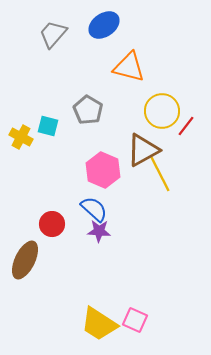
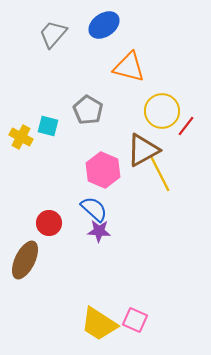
red circle: moved 3 px left, 1 px up
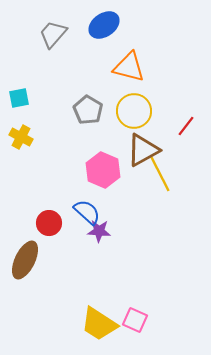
yellow circle: moved 28 px left
cyan square: moved 29 px left, 28 px up; rotated 25 degrees counterclockwise
blue semicircle: moved 7 px left, 3 px down
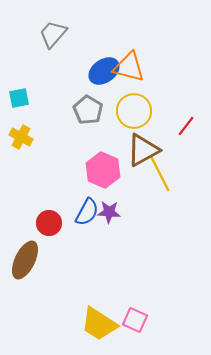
blue ellipse: moved 46 px down
blue semicircle: rotated 76 degrees clockwise
purple star: moved 10 px right, 19 px up
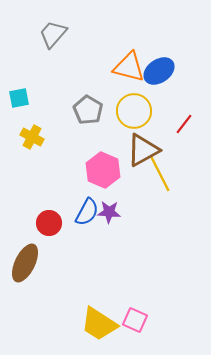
blue ellipse: moved 55 px right
red line: moved 2 px left, 2 px up
yellow cross: moved 11 px right
brown ellipse: moved 3 px down
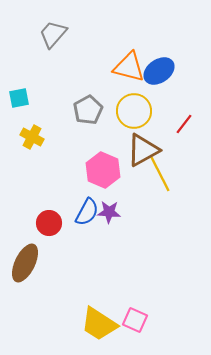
gray pentagon: rotated 12 degrees clockwise
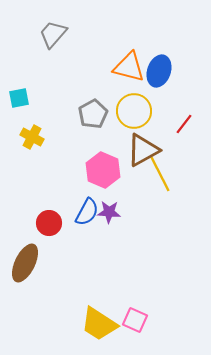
blue ellipse: rotated 36 degrees counterclockwise
gray pentagon: moved 5 px right, 4 px down
